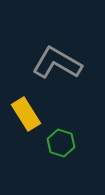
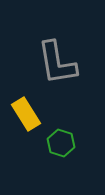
gray L-shape: rotated 129 degrees counterclockwise
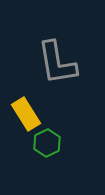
green hexagon: moved 14 px left; rotated 16 degrees clockwise
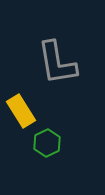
yellow rectangle: moved 5 px left, 3 px up
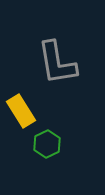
green hexagon: moved 1 px down
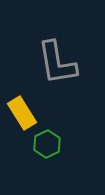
yellow rectangle: moved 1 px right, 2 px down
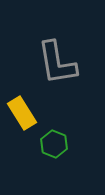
green hexagon: moved 7 px right; rotated 12 degrees counterclockwise
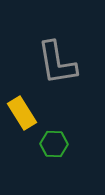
green hexagon: rotated 20 degrees counterclockwise
